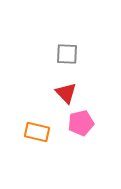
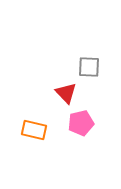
gray square: moved 22 px right, 13 px down
orange rectangle: moved 3 px left, 2 px up
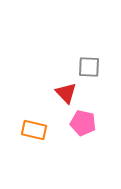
pink pentagon: moved 2 px right; rotated 25 degrees clockwise
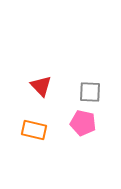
gray square: moved 1 px right, 25 px down
red triangle: moved 25 px left, 7 px up
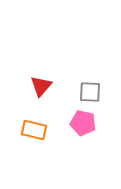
red triangle: rotated 25 degrees clockwise
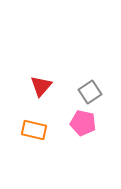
gray square: rotated 35 degrees counterclockwise
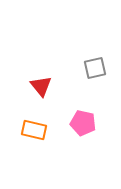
red triangle: rotated 20 degrees counterclockwise
gray square: moved 5 px right, 24 px up; rotated 20 degrees clockwise
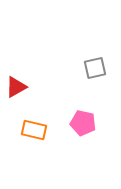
red triangle: moved 25 px left, 1 px down; rotated 40 degrees clockwise
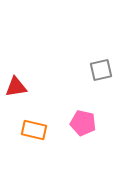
gray square: moved 6 px right, 2 px down
red triangle: rotated 20 degrees clockwise
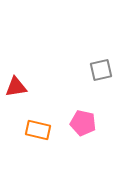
orange rectangle: moved 4 px right
